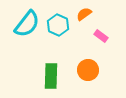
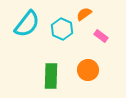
cyan hexagon: moved 4 px right, 4 px down
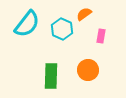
pink rectangle: rotated 64 degrees clockwise
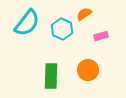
cyan semicircle: moved 1 px up
pink rectangle: rotated 64 degrees clockwise
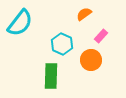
cyan semicircle: moved 7 px left
cyan hexagon: moved 15 px down
pink rectangle: rotated 32 degrees counterclockwise
orange circle: moved 3 px right, 10 px up
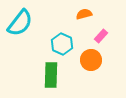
orange semicircle: rotated 21 degrees clockwise
green rectangle: moved 1 px up
